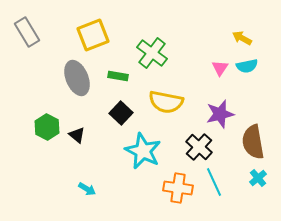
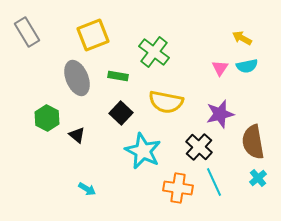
green cross: moved 2 px right, 1 px up
green hexagon: moved 9 px up
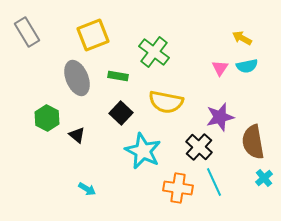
purple star: moved 3 px down
cyan cross: moved 6 px right
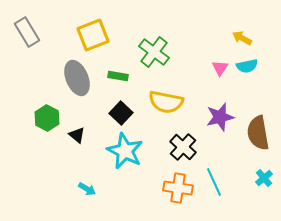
brown semicircle: moved 5 px right, 9 px up
black cross: moved 16 px left
cyan star: moved 18 px left
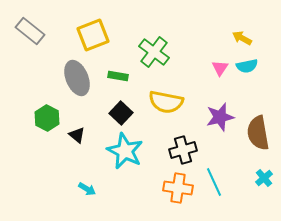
gray rectangle: moved 3 px right, 1 px up; rotated 20 degrees counterclockwise
black cross: moved 3 px down; rotated 32 degrees clockwise
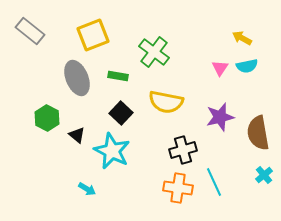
cyan star: moved 13 px left
cyan cross: moved 3 px up
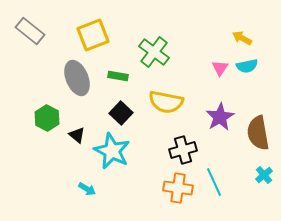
purple star: rotated 16 degrees counterclockwise
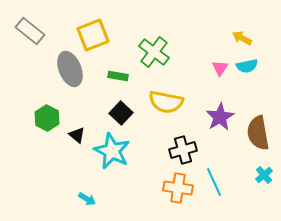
gray ellipse: moved 7 px left, 9 px up
cyan arrow: moved 10 px down
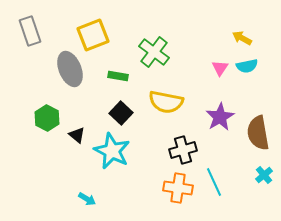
gray rectangle: rotated 32 degrees clockwise
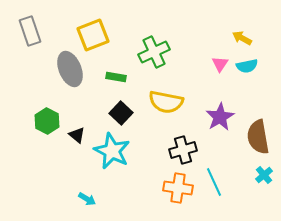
green cross: rotated 28 degrees clockwise
pink triangle: moved 4 px up
green rectangle: moved 2 px left, 1 px down
green hexagon: moved 3 px down
brown semicircle: moved 4 px down
